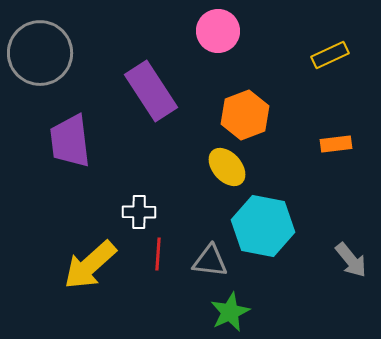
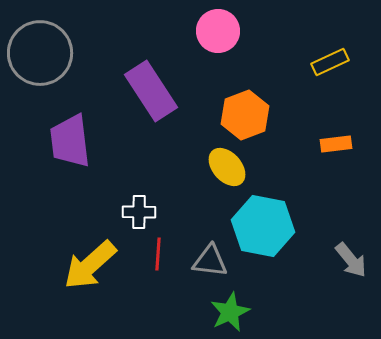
yellow rectangle: moved 7 px down
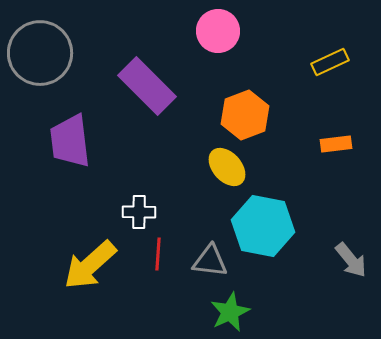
purple rectangle: moved 4 px left, 5 px up; rotated 12 degrees counterclockwise
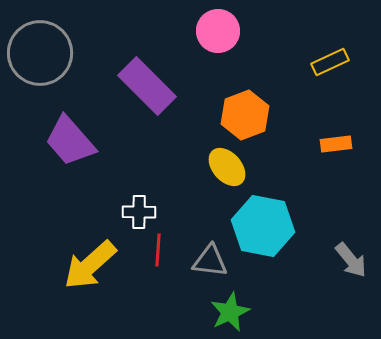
purple trapezoid: rotated 34 degrees counterclockwise
red line: moved 4 px up
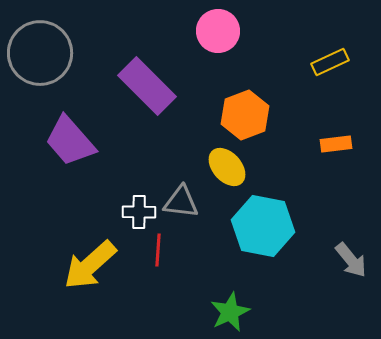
gray triangle: moved 29 px left, 59 px up
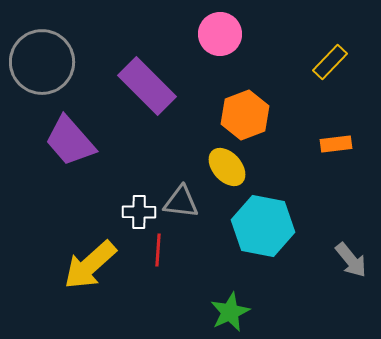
pink circle: moved 2 px right, 3 px down
gray circle: moved 2 px right, 9 px down
yellow rectangle: rotated 21 degrees counterclockwise
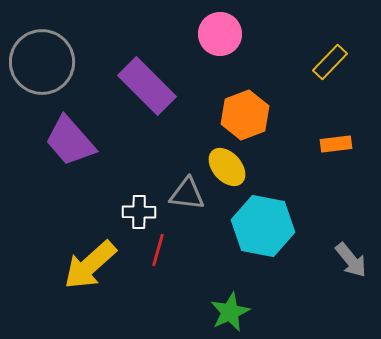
gray triangle: moved 6 px right, 8 px up
red line: rotated 12 degrees clockwise
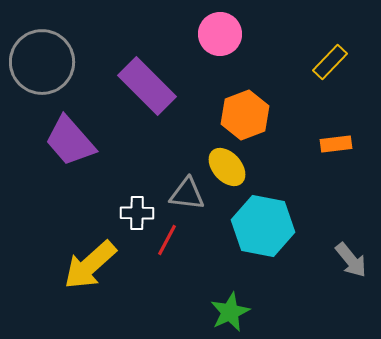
white cross: moved 2 px left, 1 px down
red line: moved 9 px right, 10 px up; rotated 12 degrees clockwise
